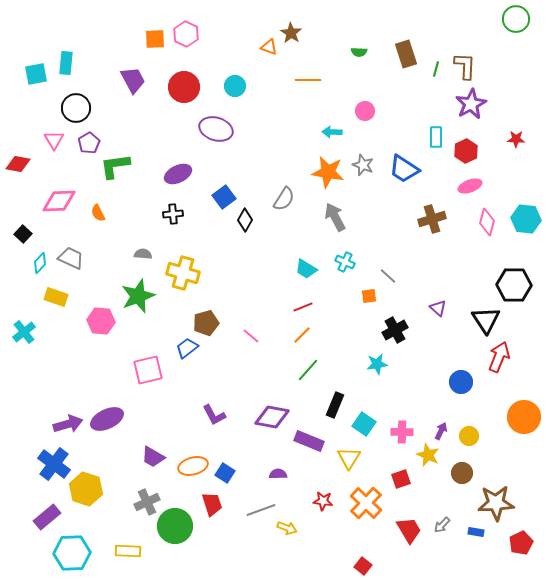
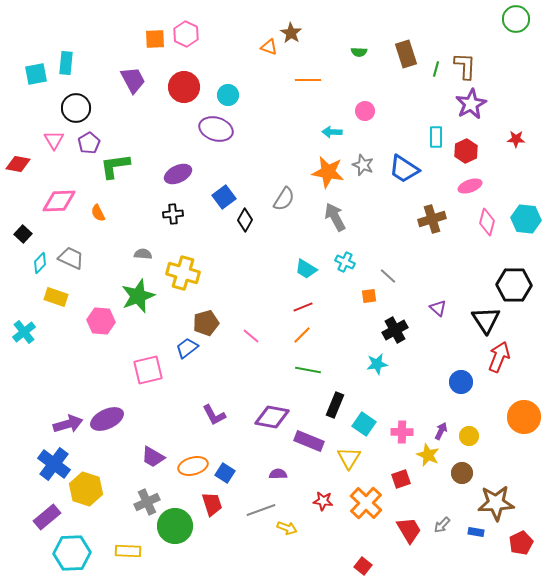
cyan circle at (235, 86): moved 7 px left, 9 px down
green line at (308, 370): rotated 60 degrees clockwise
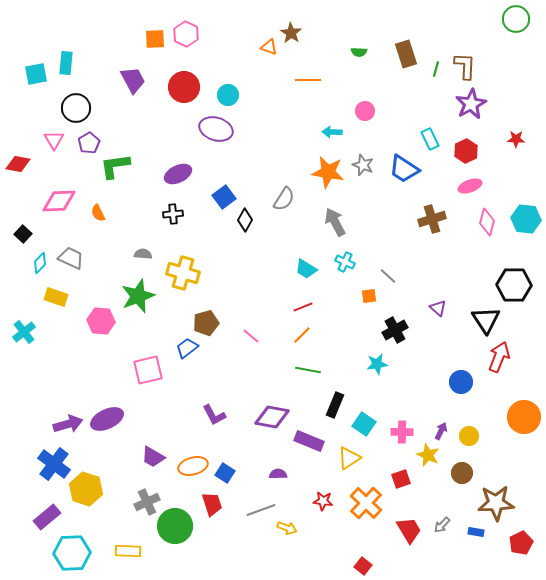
cyan rectangle at (436, 137): moved 6 px left, 2 px down; rotated 25 degrees counterclockwise
gray arrow at (335, 217): moved 5 px down
yellow triangle at (349, 458): rotated 25 degrees clockwise
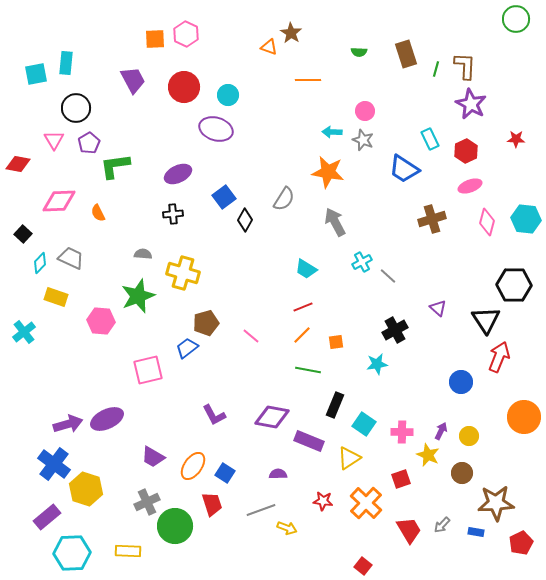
purple star at (471, 104): rotated 16 degrees counterclockwise
gray star at (363, 165): moved 25 px up
cyan cross at (345, 262): moved 17 px right; rotated 36 degrees clockwise
orange square at (369, 296): moved 33 px left, 46 px down
orange ellipse at (193, 466): rotated 40 degrees counterclockwise
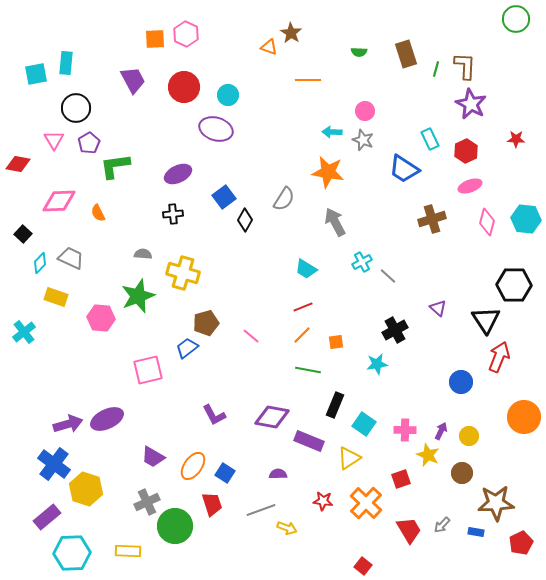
pink hexagon at (101, 321): moved 3 px up
pink cross at (402, 432): moved 3 px right, 2 px up
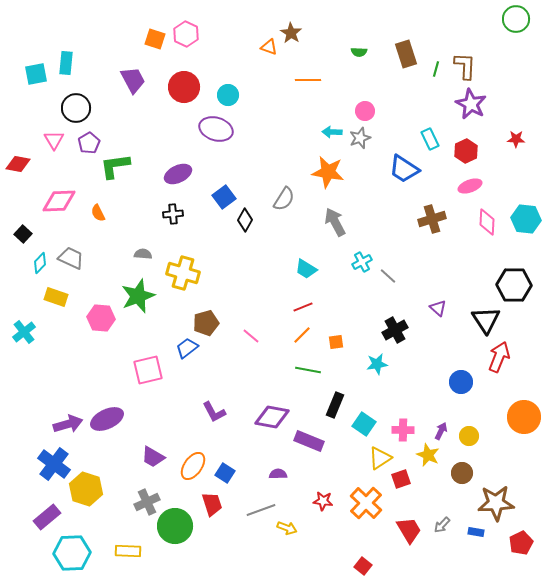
orange square at (155, 39): rotated 20 degrees clockwise
gray star at (363, 140): moved 3 px left, 2 px up; rotated 30 degrees clockwise
pink diamond at (487, 222): rotated 12 degrees counterclockwise
purple L-shape at (214, 415): moved 3 px up
pink cross at (405, 430): moved 2 px left
yellow triangle at (349, 458): moved 31 px right
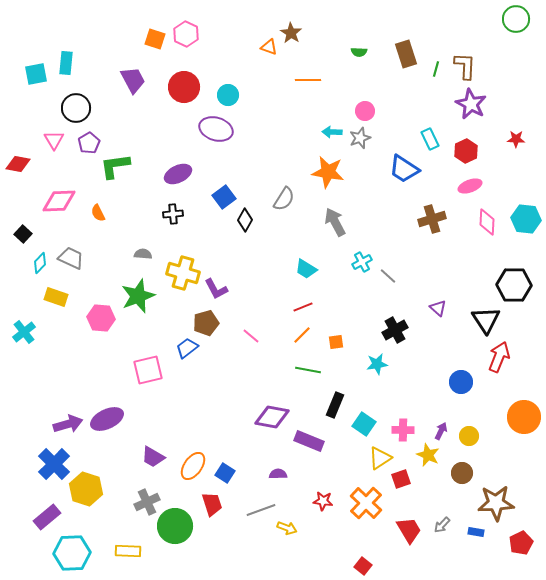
purple L-shape at (214, 412): moved 2 px right, 123 px up
blue cross at (54, 464): rotated 8 degrees clockwise
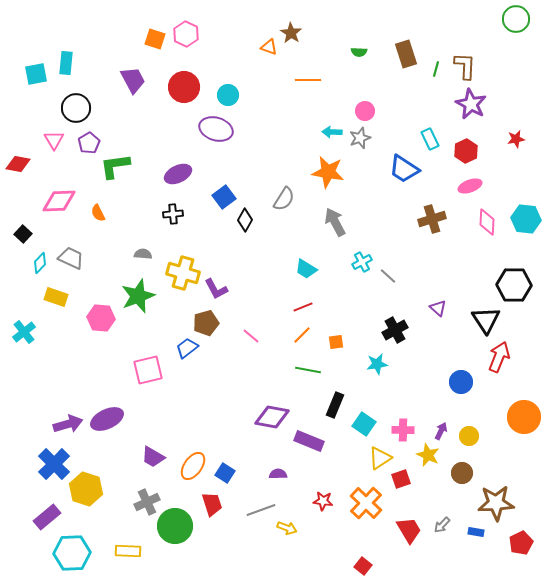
red star at (516, 139): rotated 12 degrees counterclockwise
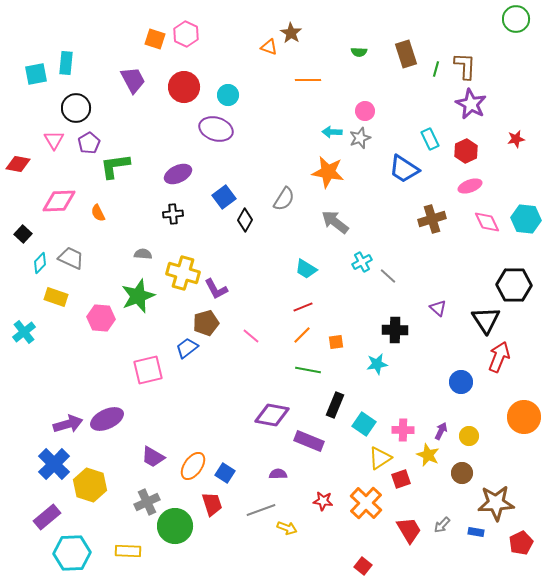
gray arrow at (335, 222): rotated 24 degrees counterclockwise
pink diamond at (487, 222): rotated 28 degrees counterclockwise
black cross at (395, 330): rotated 30 degrees clockwise
purple diamond at (272, 417): moved 2 px up
yellow hexagon at (86, 489): moved 4 px right, 4 px up
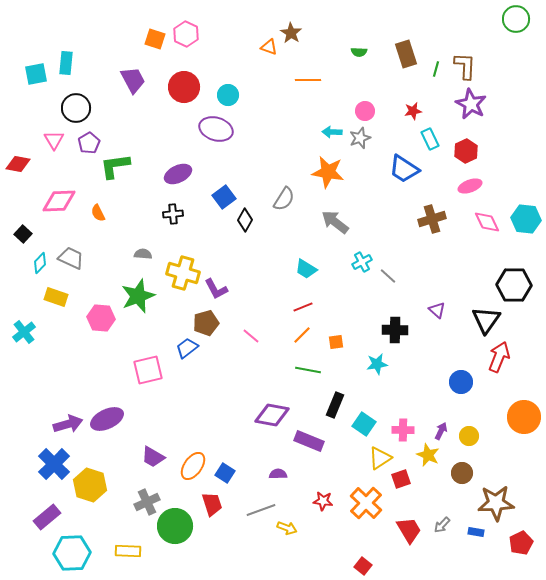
red star at (516, 139): moved 103 px left, 28 px up
purple triangle at (438, 308): moved 1 px left, 2 px down
black triangle at (486, 320): rotated 8 degrees clockwise
